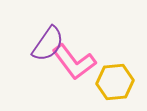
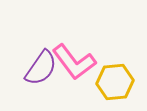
purple semicircle: moved 7 px left, 24 px down
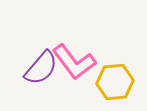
purple semicircle: rotated 6 degrees clockwise
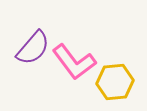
purple semicircle: moved 8 px left, 20 px up
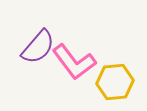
purple semicircle: moved 5 px right, 1 px up
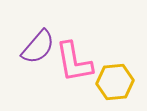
pink L-shape: rotated 27 degrees clockwise
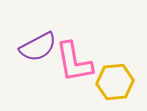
purple semicircle: rotated 21 degrees clockwise
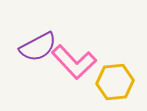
pink L-shape: rotated 33 degrees counterclockwise
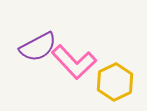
yellow hexagon: rotated 21 degrees counterclockwise
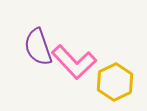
purple semicircle: rotated 99 degrees clockwise
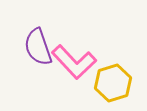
yellow hexagon: moved 2 px left, 1 px down; rotated 9 degrees clockwise
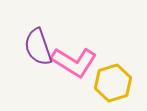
pink L-shape: rotated 15 degrees counterclockwise
